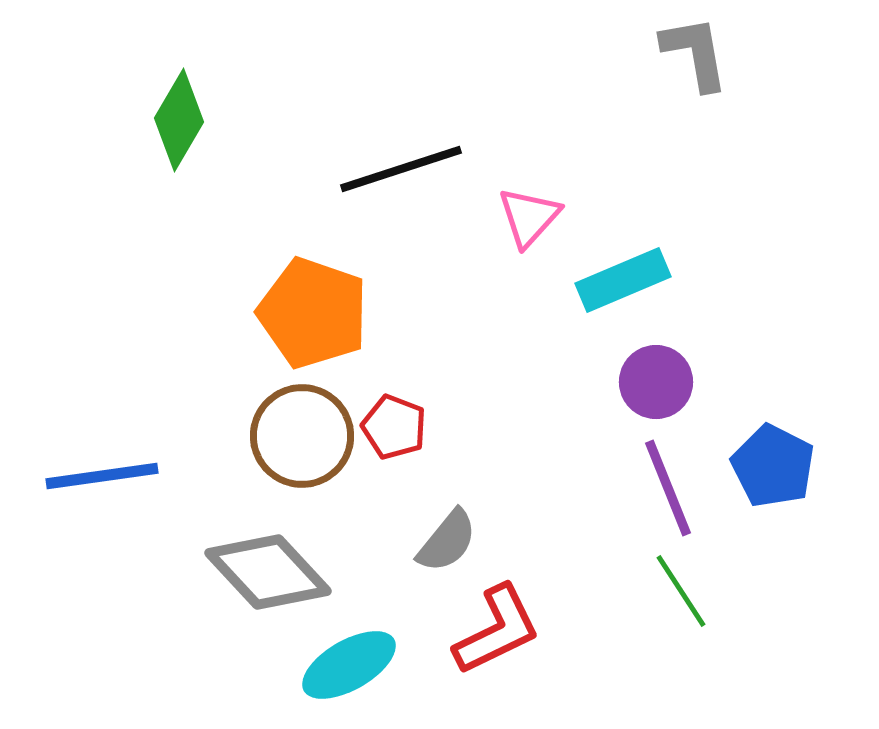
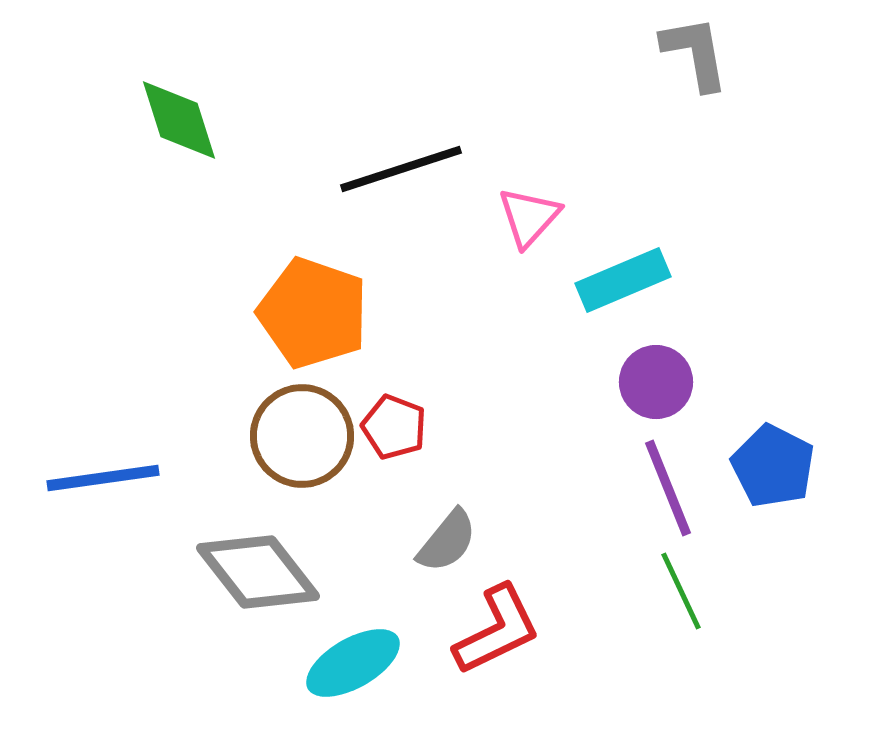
green diamond: rotated 48 degrees counterclockwise
blue line: moved 1 px right, 2 px down
gray diamond: moved 10 px left; rotated 5 degrees clockwise
green line: rotated 8 degrees clockwise
cyan ellipse: moved 4 px right, 2 px up
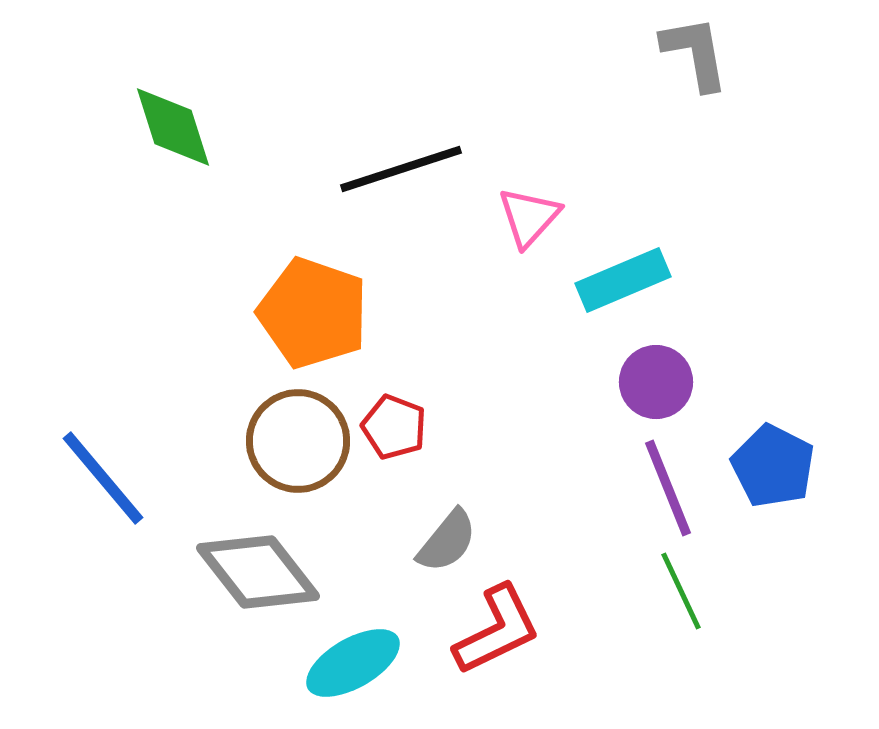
green diamond: moved 6 px left, 7 px down
brown circle: moved 4 px left, 5 px down
blue line: rotated 58 degrees clockwise
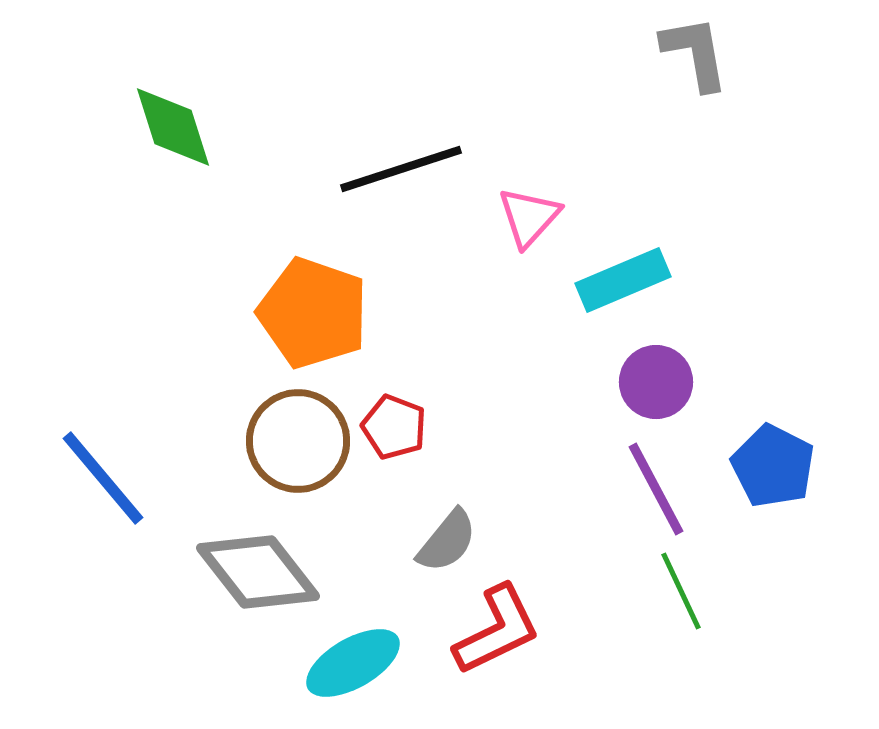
purple line: moved 12 px left, 1 px down; rotated 6 degrees counterclockwise
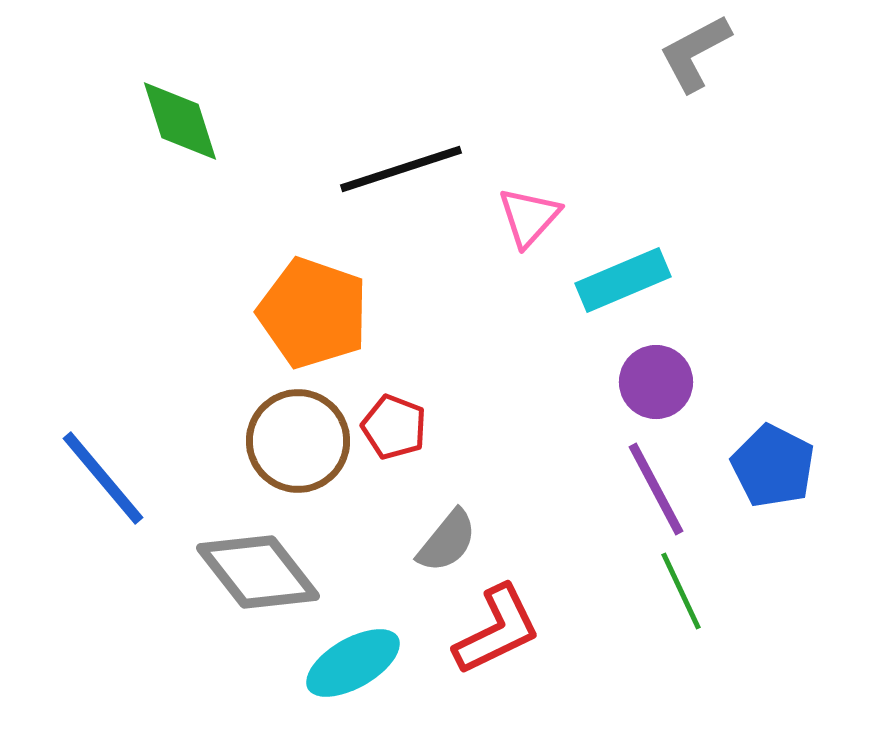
gray L-shape: rotated 108 degrees counterclockwise
green diamond: moved 7 px right, 6 px up
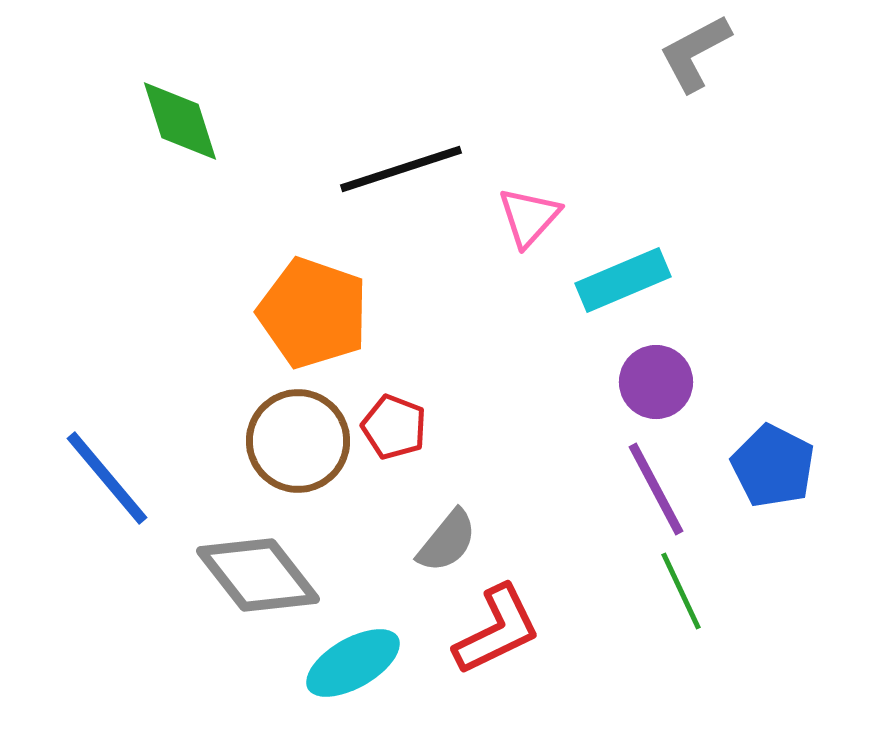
blue line: moved 4 px right
gray diamond: moved 3 px down
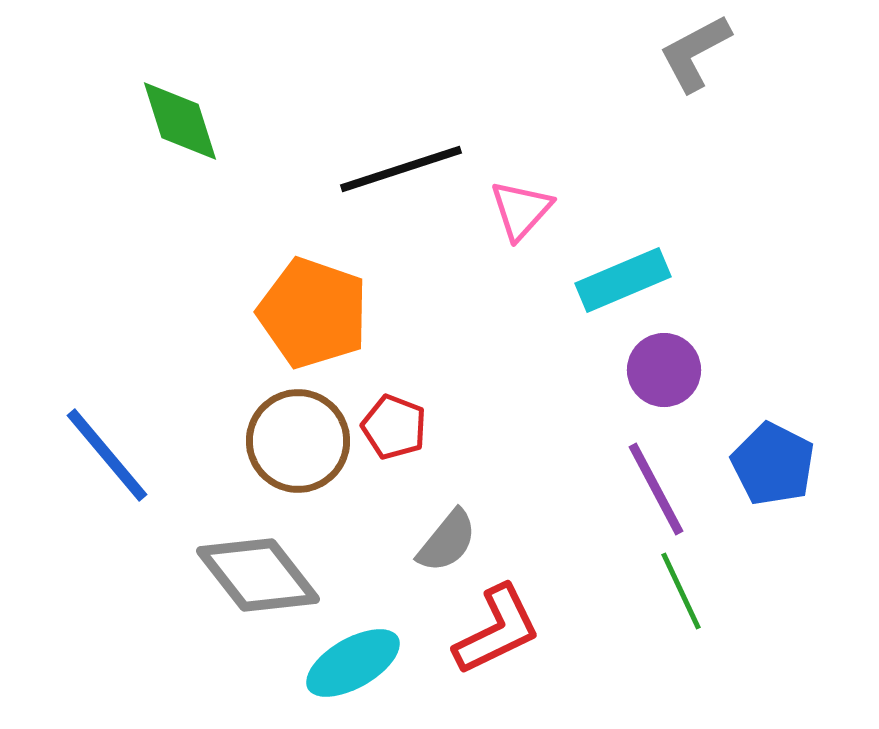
pink triangle: moved 8 px left, 7 px up
purple circle: moved 8 px right, 12 px up
blue pentagon: moved 2 px up
blue line: moved 23 px up
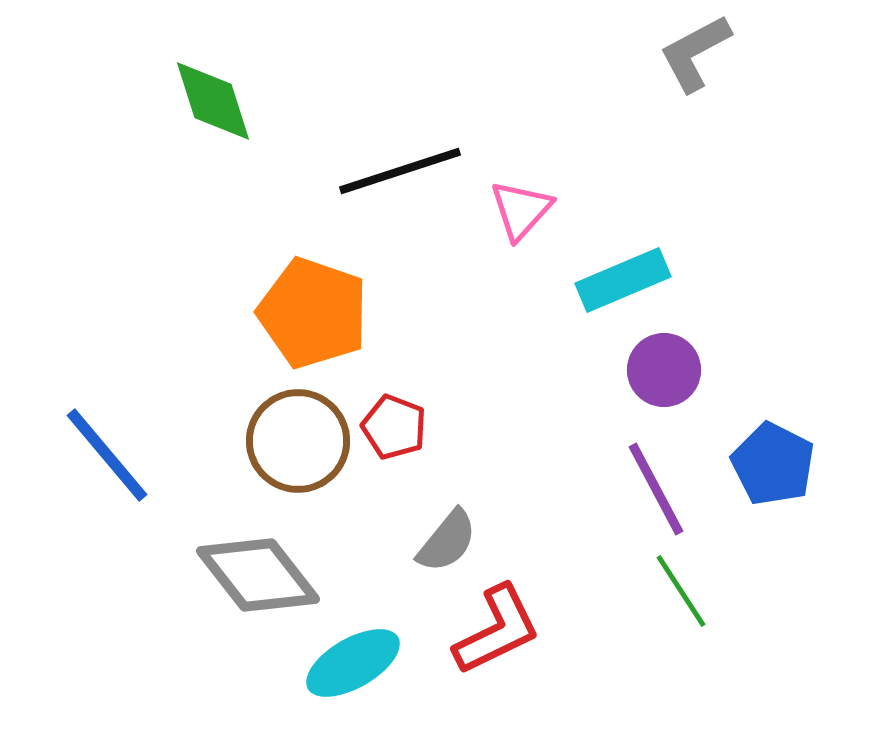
green diamond: moved 33 px right, 20 px up
black line: moved 1 px left, 2 px down
green line: rotated 8 degrees counterclockwise
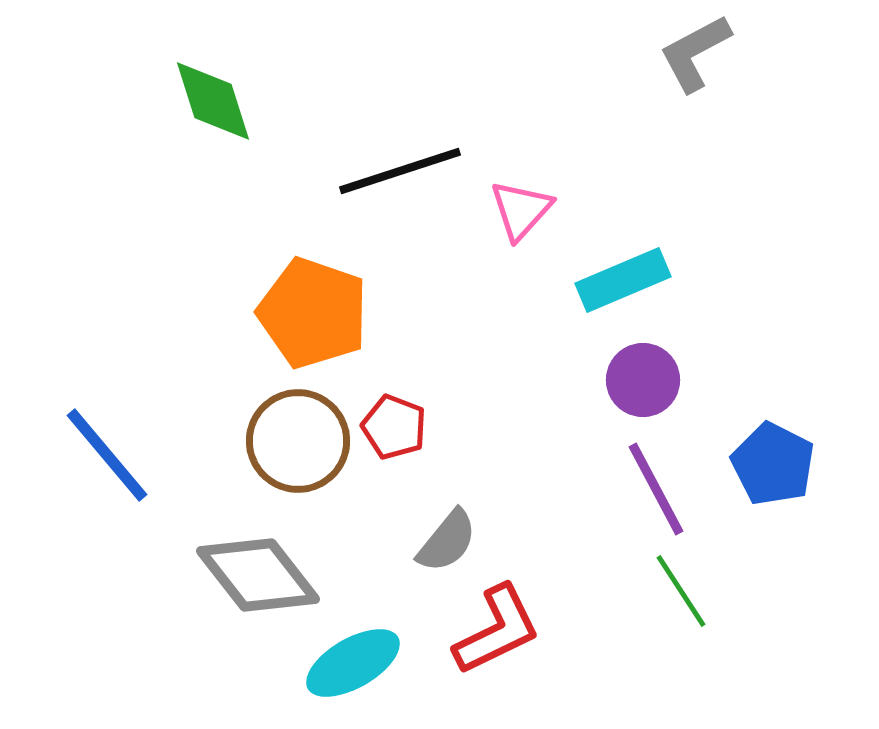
purple circle: moved 21 px left, 10 px down
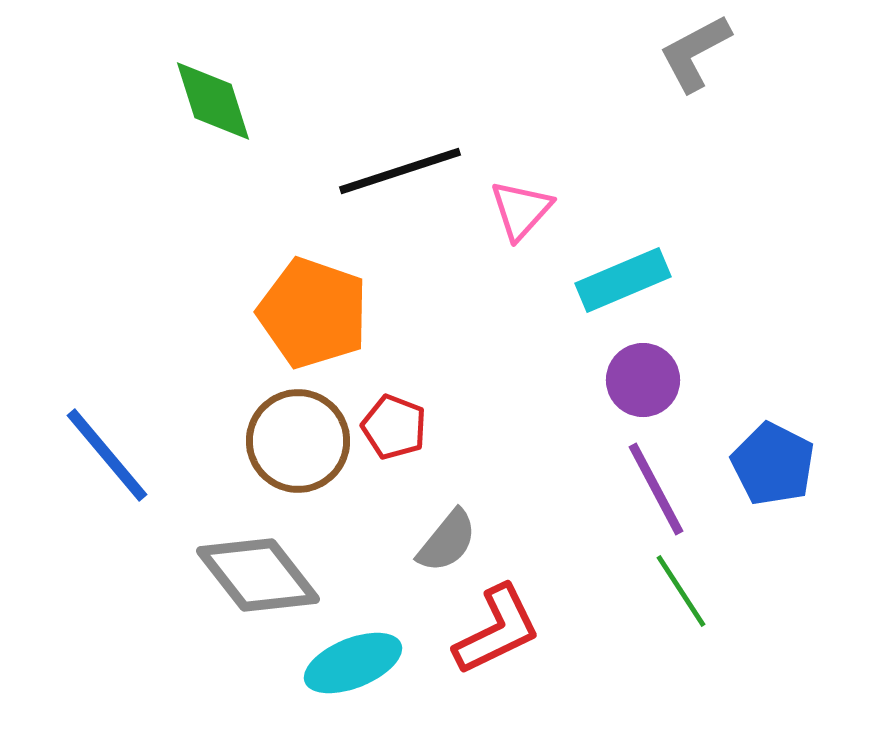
cyan ellipse: rotated 8 degrees clockwise
